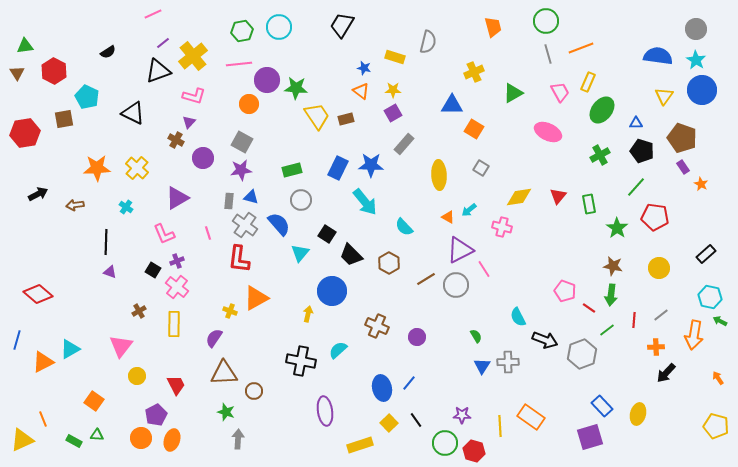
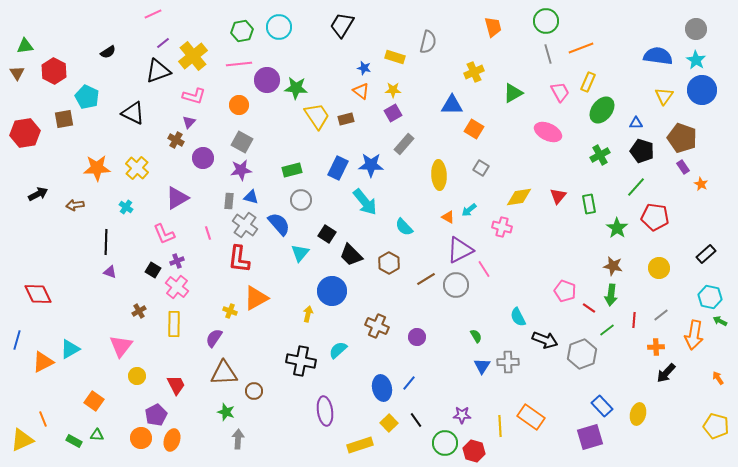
orange circle at (249, 104): moved 10 px left, 1 px down
red diamond at (38, 294): rotated 24 degrees clockwise
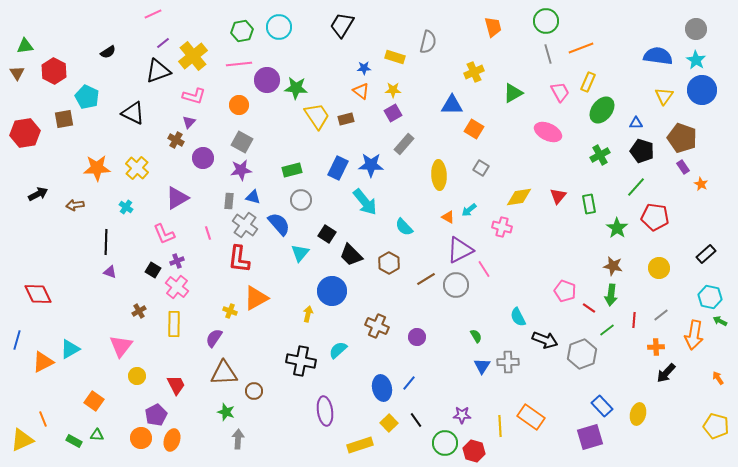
blue star at (364, 68): rotated 16 degrees counterclockwise
blue triangle at (251, 197): moved 2 px right
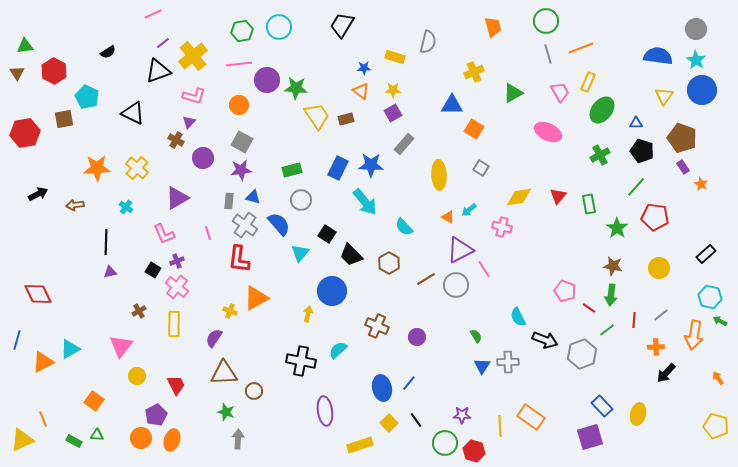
purple triangle at (110, 272): rotated 32 degrees counterclockwise
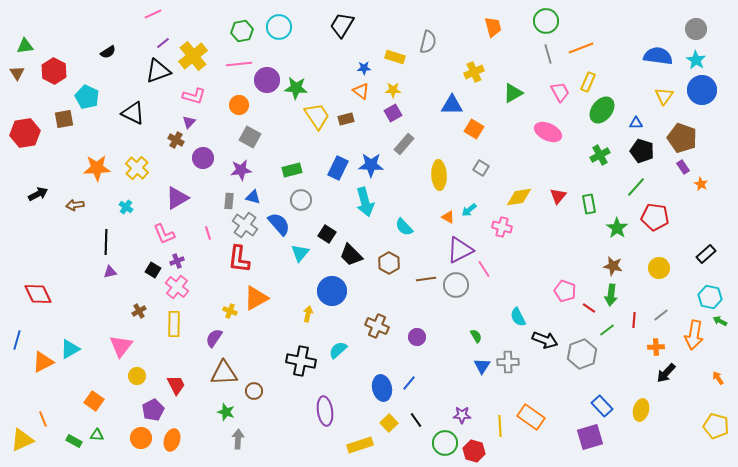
gray square at (242, 142): moved 8 px right, 5 px up
cyan arrow at (365, 202): rotated 24 degrees clockwise
brown line at (426, 279): rotated 24 degrees clockwise
yellow ellipse at (638, 414): moved 3 px right, 4 px up
purple pentagon at (156, 415): moved 3 px left, 5 px up
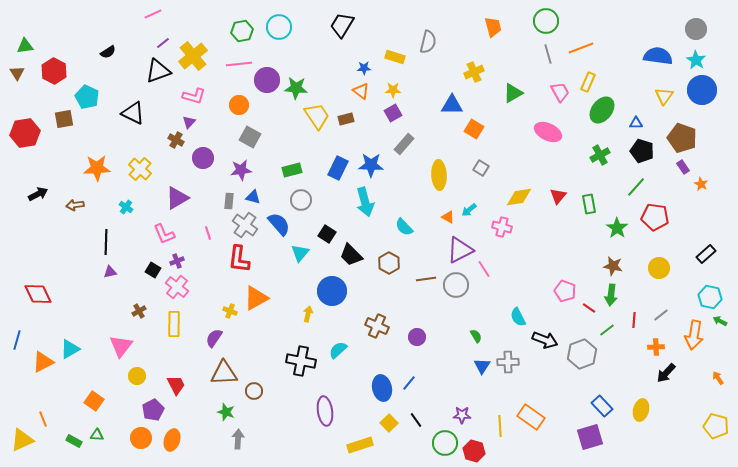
yellow cross at (137, 168): moved 3 px right, 1 px down
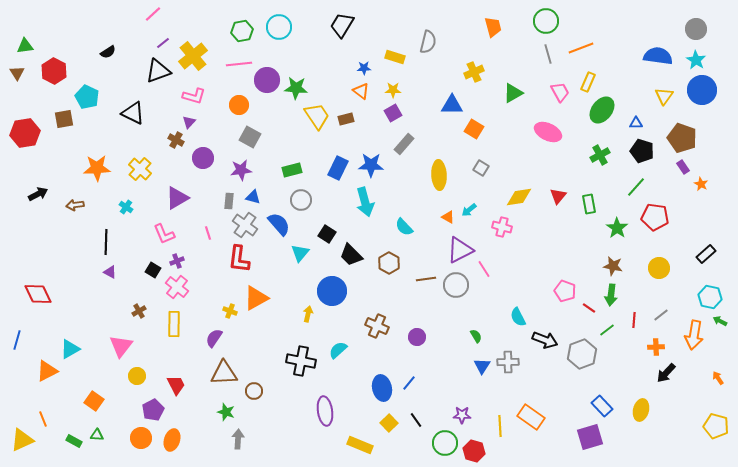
pink line at (153, 14): rotated 18 degrees counterclockwise
purple triangle at (110, 272): rotated 40 degrees clockwise
orange triangle at (43, 362): moved 4 px right, 9 px down
yellow rectangle at (360, 445): rotated 40 degrees clockwise
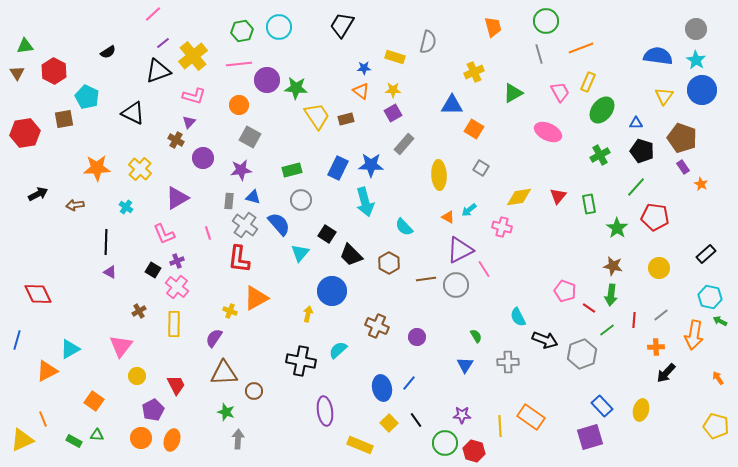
gray line at (548, 54): moved 9 px left
blue triangle at (482, 366): moved 17 px left, 1 px up
